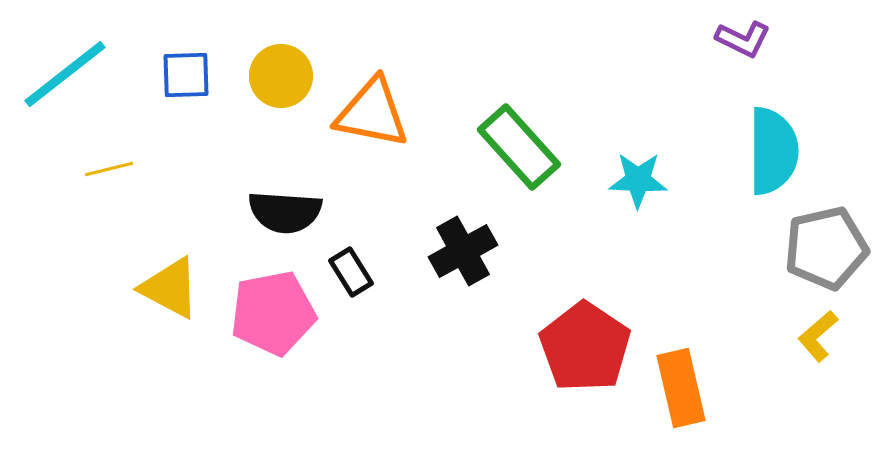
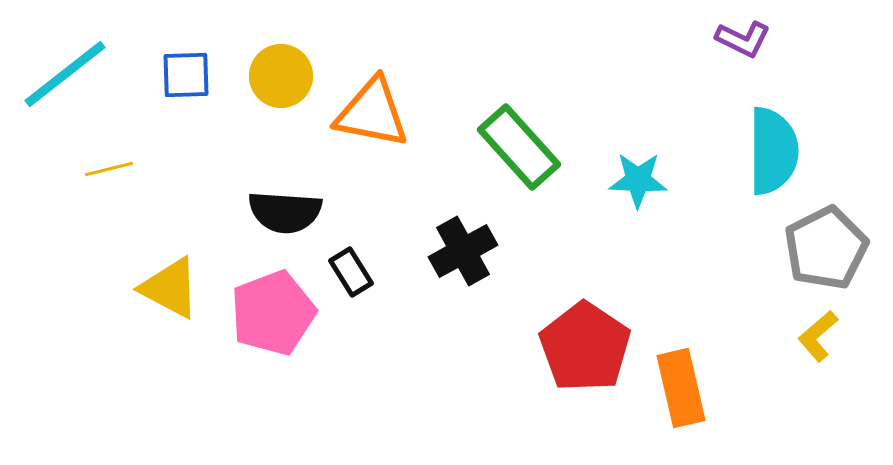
gray pentagon: rotated 14 degrees counterclockwise
pink pentagon: rotated 10 degrees counterclockwise
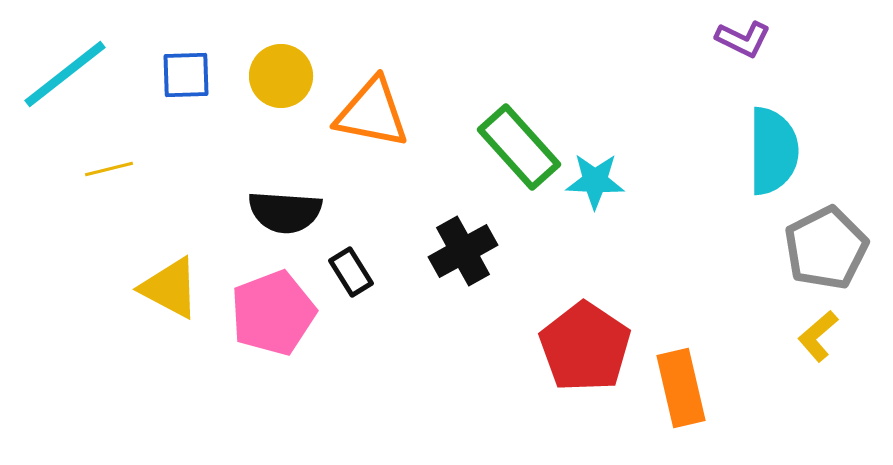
cyan star: moved 43 px left, 1 px down
